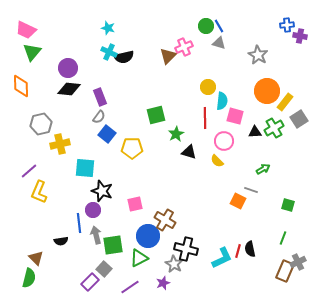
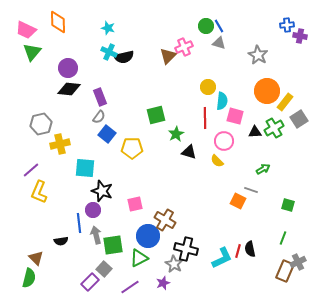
orange diamond at (21, 86): moved 37 px right, 64 px up
purple line at (29, 171): moved 2 px right, 1 px up
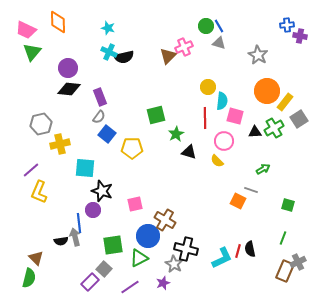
gray arrow at (96, 235): moved 21 px left, 2 px down
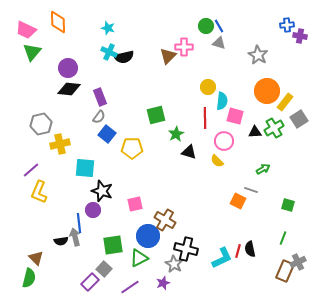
pink cross at (184, 47): rotated 24 degrees clockwise
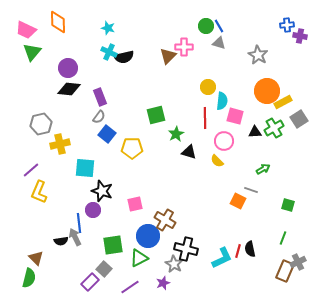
yellow rectangle at (285, 102): moved 2 px left; rotated 24 degrees clockwise
gray arrow at (75, 237): rotated 12 degrees counterclockwise
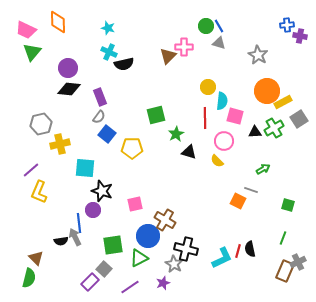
black semicircle at (124, 57): moved 7 px down
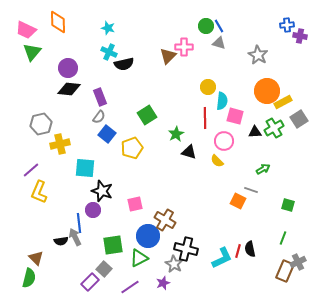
green square at (156, 115): moved 9 px left; rotated 18 degrees counterclockwise
yellow pentagon at (132, 148): rotated 20 degrees counterclockwise
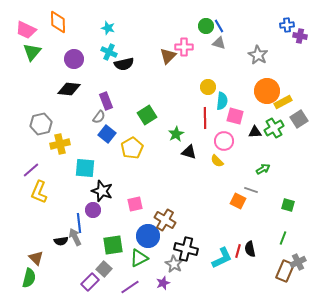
purple circle at (68, 68): moved 6 px right, 9 px up
purple rectangle at (100, 97): moved 6 px right, 4 px down
yellow pentagon at (132, 148): rotated 10 degrees counterclockwise
